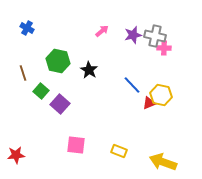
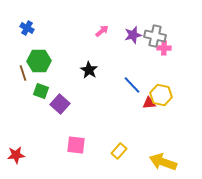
green hexagon: moved 19 px left; rotated 15 degrees counterclockwise
green square: rotated 21 degrees counterclockwise
red triangle: rotated 16 degrees clockwise
yellow rectangle: rotated 70 degrees counterclockwise
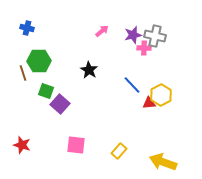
blue cross: rotated 16 degrees counterclockwise
pink cross: moved 20 px left
green square: moved 5 px right
yellow hexagon: rotated 20 degrees clockwise
red star: moved 6 px right, 10 px up; rotated 24 degrees clockwise
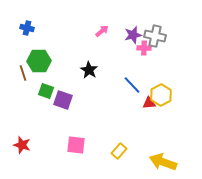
purple square: moved 3 px right, 4 px up; rotated 24 degrees counterclockwise
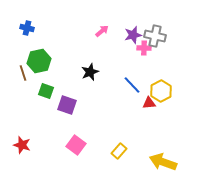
green hexagon: rotated 10 degrees counterclockwise
black star: moved 1 px right, 2 px down; rotated 18 degrees clockwise
yellow hexagon: moved 4 px up
purple square: moved 4 px right, 5 px down
pink square: rotated 30 degrees clockwise
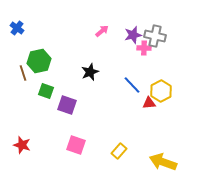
blue cross: moved 10 px left; rotated 24 degrees clockwise
pink square: rotated 18 degrees counterclockwise
